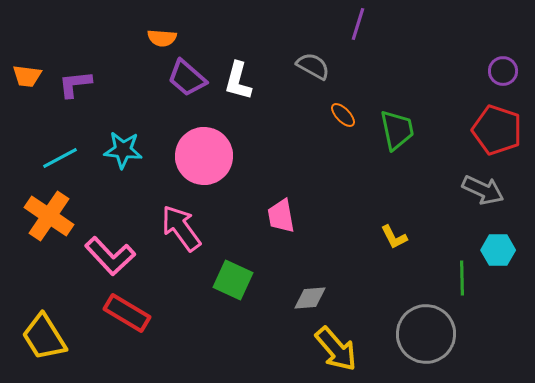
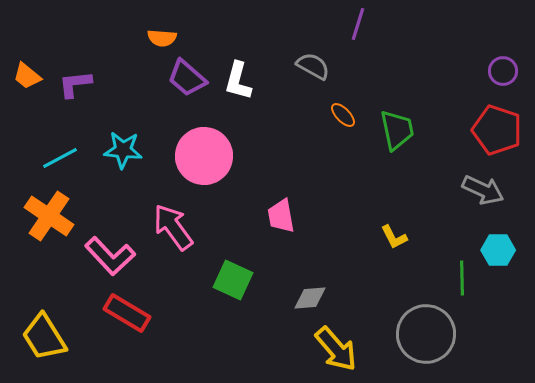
orange trapezoid: rotated 32 degrees clockwise
pink arrow: moved 8 px left, 1 px up
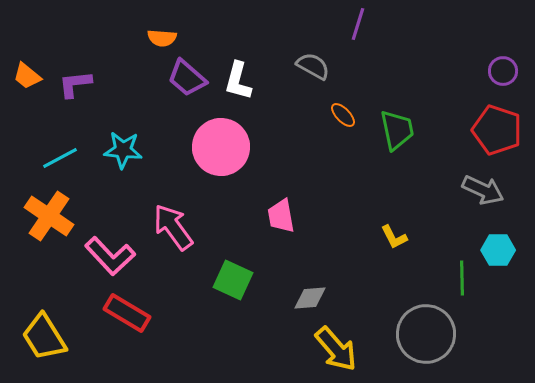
pink circle: moved 17 px right, 9 px up
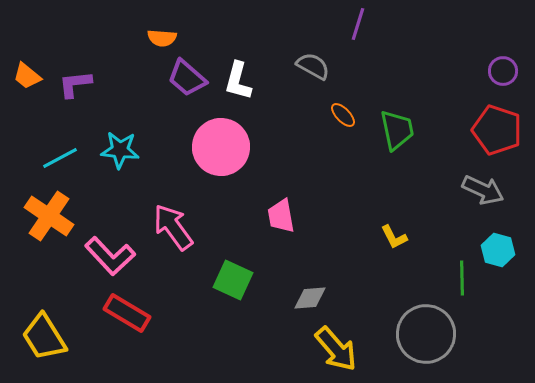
cyan star: moved 3 px left
cyan hexagon: rotated 16 degrees clockwise
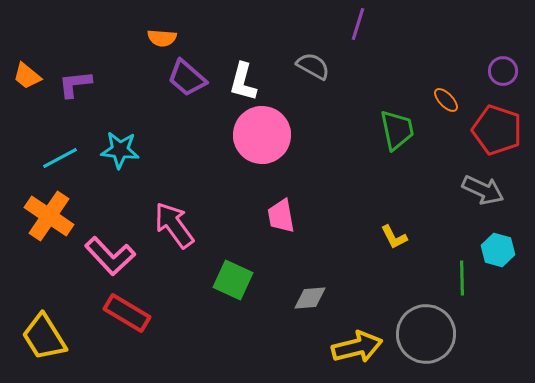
white L-shape: moved 5 px right, 1 px down
orange ellipse: moved 103 px right, 15 px up
pink circle: moved 41 px right, 12 px up
pink arrow: moved 1 px right, 2 px up
yellow arrow: moved 21 px right, 2 px up; rotated 63 degrees counterclockwise
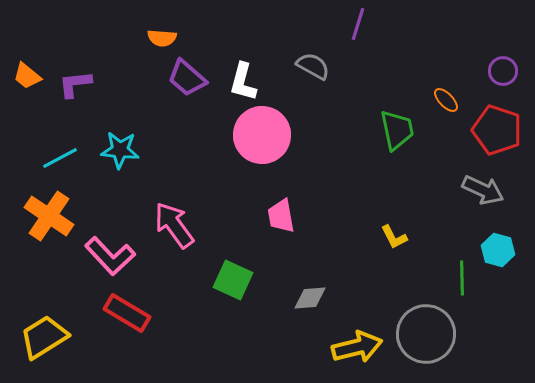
yellow trapezoid: rotated 90 degrees clockwise
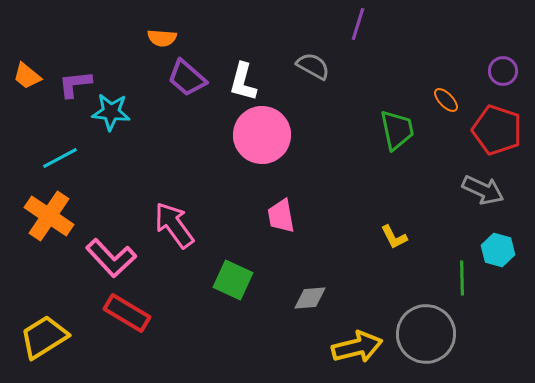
cyan star: moved 9 px left, 38 px up
pink L-shape: moved 1 px right, 2 px down
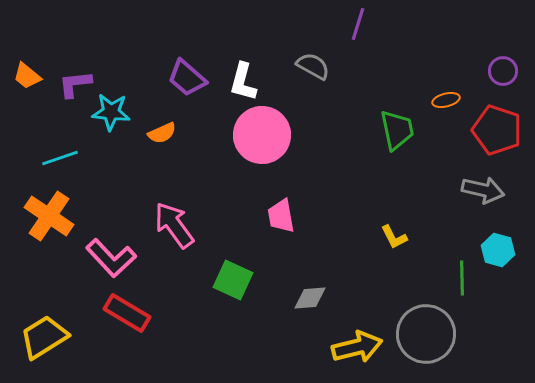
orange semicircle: moved 95 px down; rotated 28 degrees counterclockwise
orange ellipse: rotated 60 degrees counterclockwise
cyan line: rotated 9 degrees clockwise
gray arrow: rotated 12 degrees counterclockwise
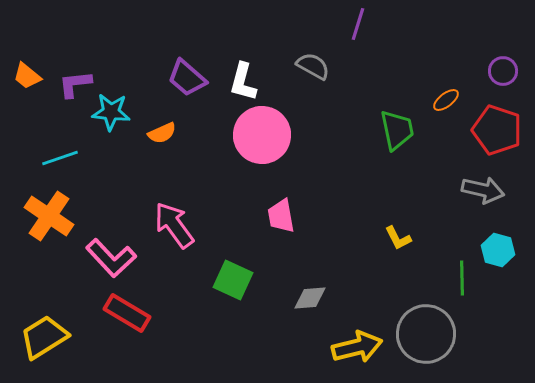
orange ellipse: rotated 24 degrees counterclockwise
yellow L-shape: moved 4 px right, 1 px down
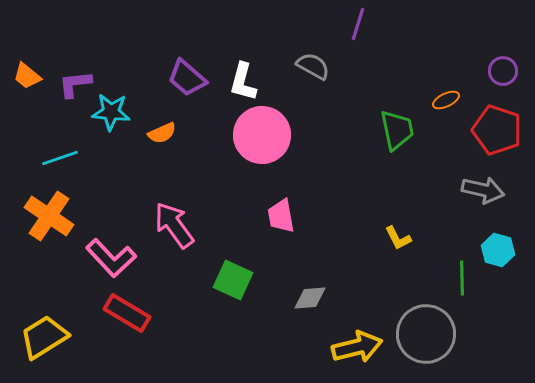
orange ellipse: rotated 12 degrees clockwise
